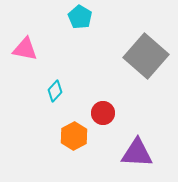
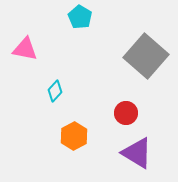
red circle: moved 23 px right
purple triangle: rotated 28 degrees clockwise
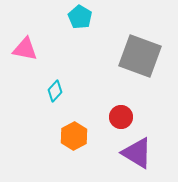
gray square: moved 6 px left; rotated 21 degrees counterclockwise
red circle: moved 5 px left, 4 px down
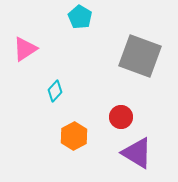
pink triangle: rotated 44 degrees counterclockwise
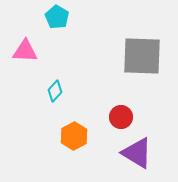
cyan pentagon: moved 23 px left
pink triangle: moved 2 px down; rotated 36 degrees clockwise
gray square: moved 2 px right; rotated 18 degrees counterclockwise
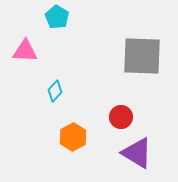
orange hexagon: moved 1 px left, 1 px down
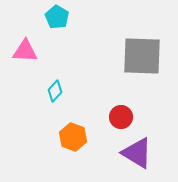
orange hexagon: rotated 12 degrees counterclockwise
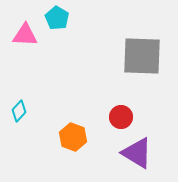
cyan pentagon: moved 1 px down
pink triangle: moved 16 px up
cyan diamond: moved 36 px left, 20 px down
